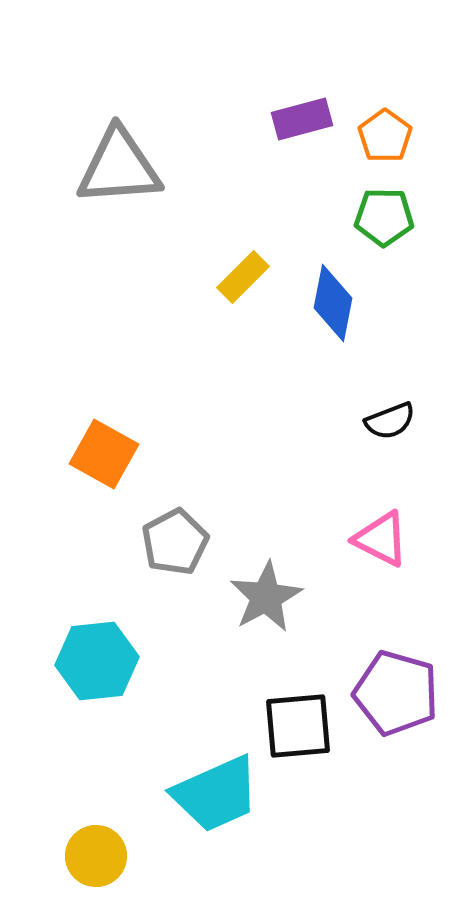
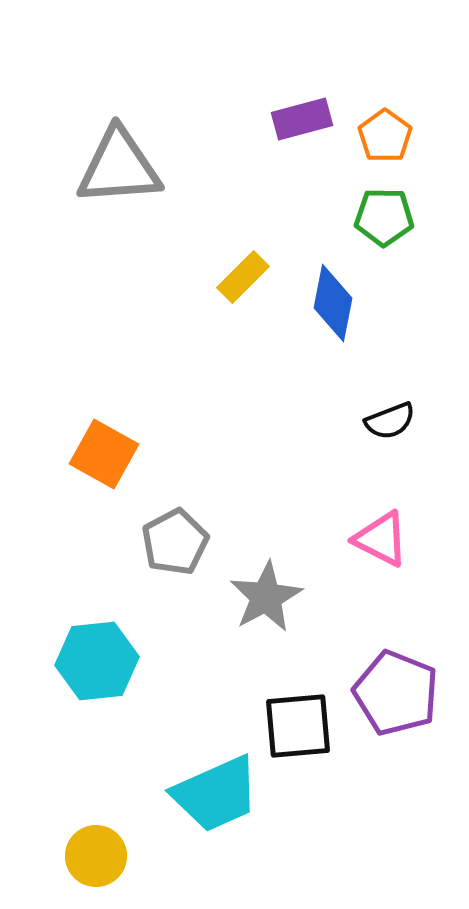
purple pentagon: rotated 6 degrees clockwise
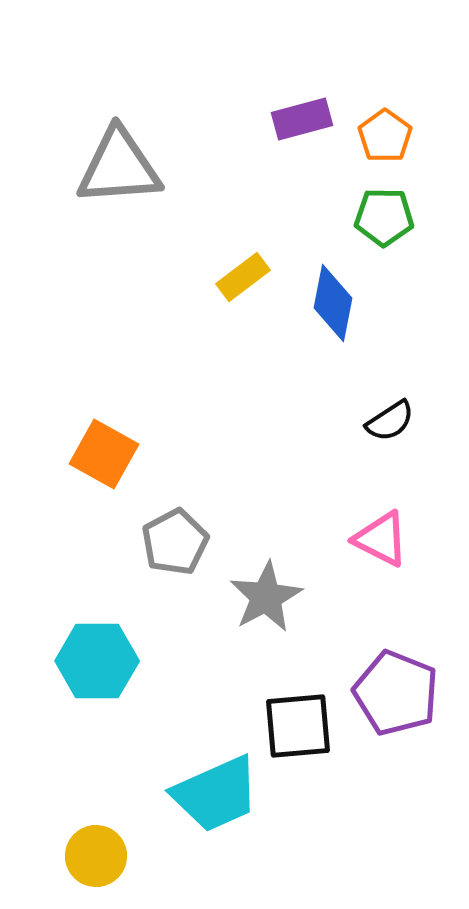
yellow rectangle: rotated 8 degrees clockwise
black semicircle: rotated 12 degrees counterclockwise
cyan hexagon: rotated 6 degrees clockwise
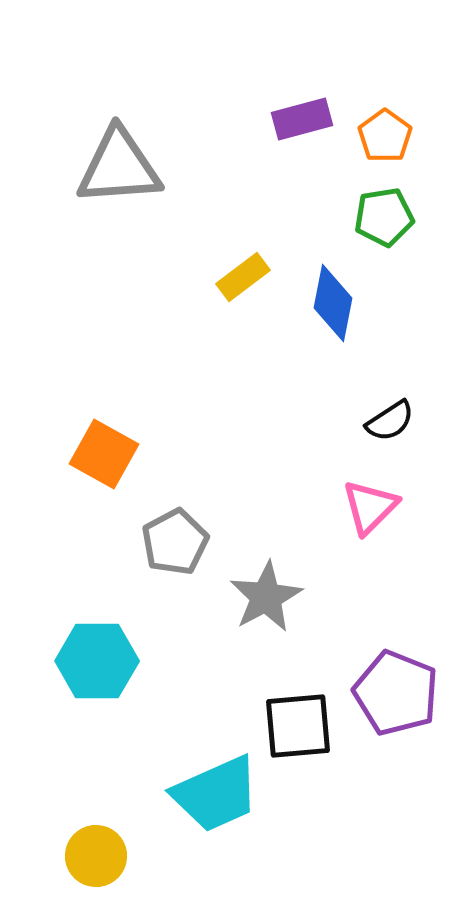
green pentagon: rotated 10 degrees counterclockwise
pink triangle: moved 11 px left, 32 px up; rotated 48 degrees clockwise
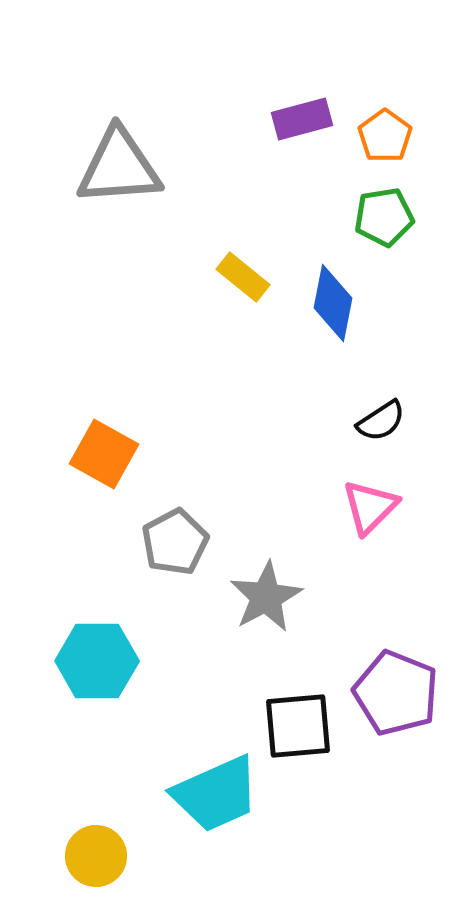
yellow rectangle: rotated 76 degrees clockwise
black semicircle: moved 9 px left
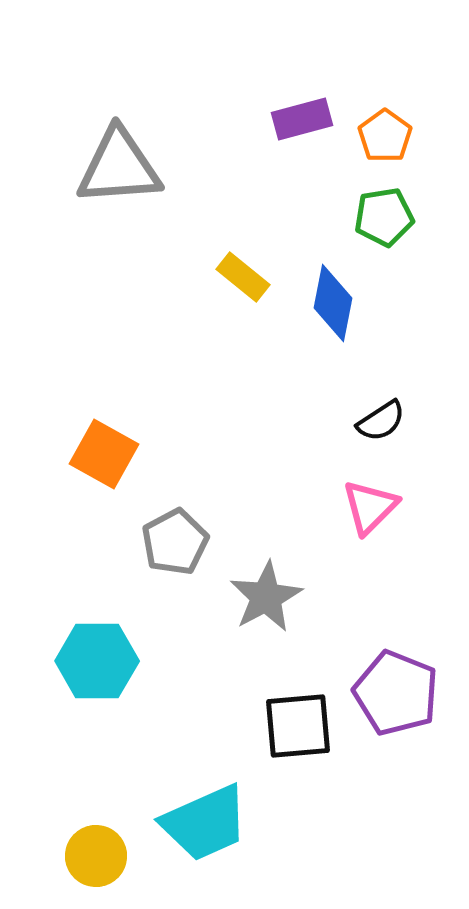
cyan trapezoid: moved 11 px left, 29 px down
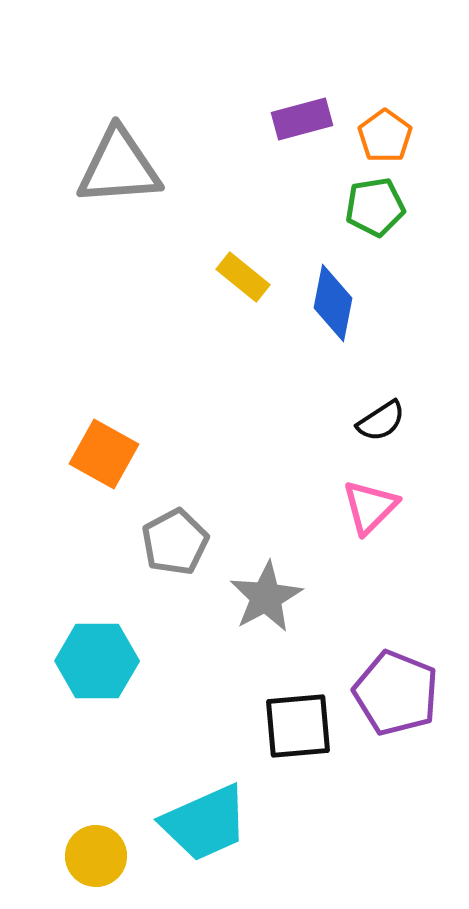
green pentagon: moved 9 px left, 10 px up
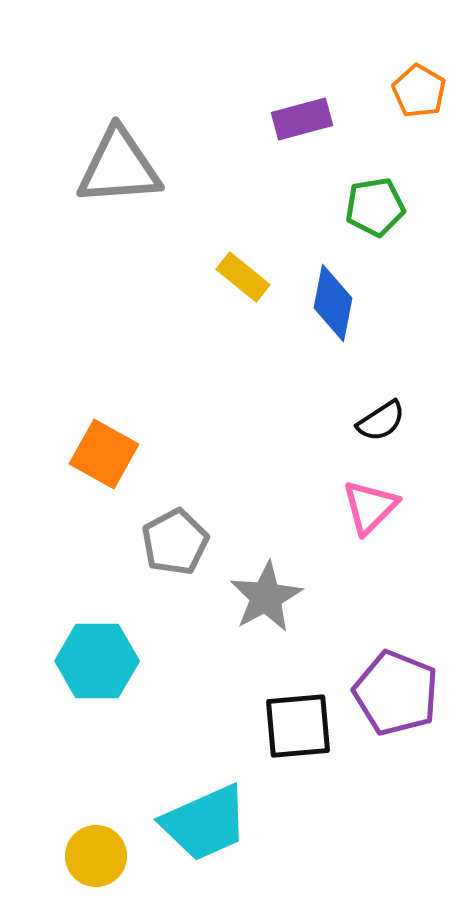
orange pentagon: moved 34 px right, 45 px up; rotated 6 degrees counterclockwise
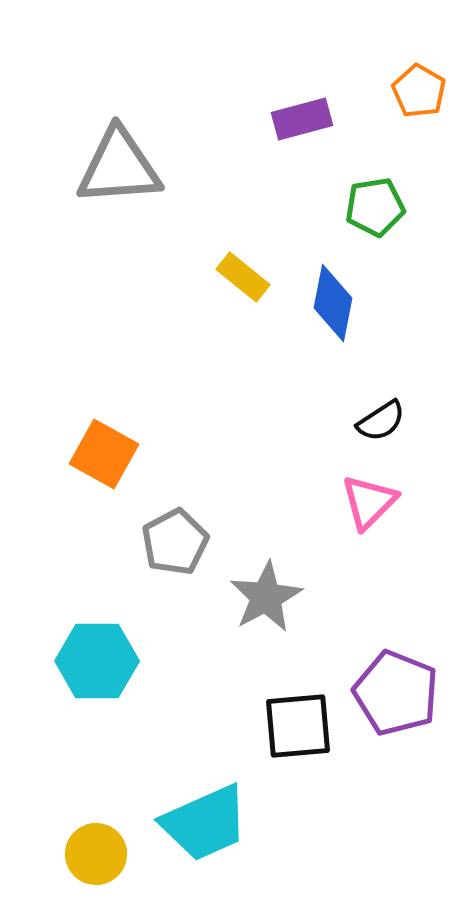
pink triangle: moved 1 px left, 5 px up
yellow circle: moved 2 px up
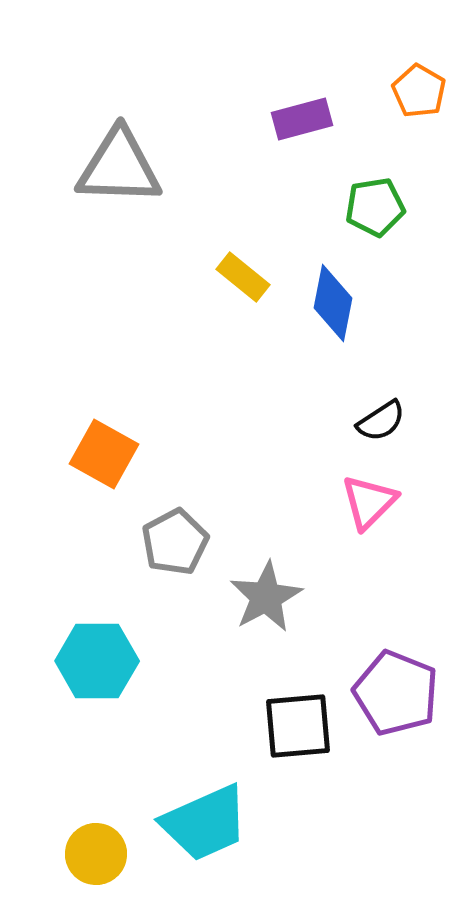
gray triangle: rotated 6 degrees clockwise
